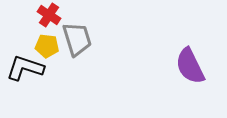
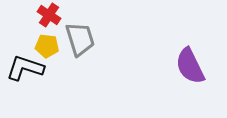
gray trapezoid: moved 3 px right
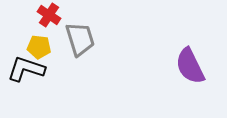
yellow pentagon: moved 8 px left, 1 px down
black L-shape: moved 1 px right, 1 px down
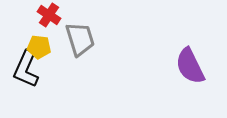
black L-shape: rotated 84 degrees counterclockwise
